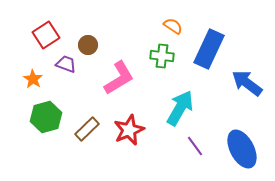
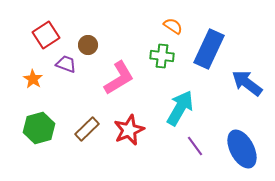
green hexagon: moved 7 px left, 11 px down
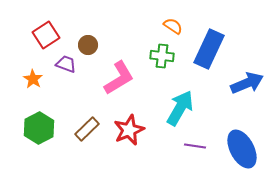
blue arrow: rotated 120 degrees clockwise
green hexagon: rotated 12 degrees counterclockwise
purple line: rotated 45 degrees counterclockwise
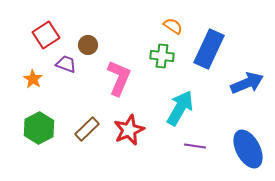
pink L-shape: rotated 36 degrees counterclockwise
blue ellipse: moved 6 px right
